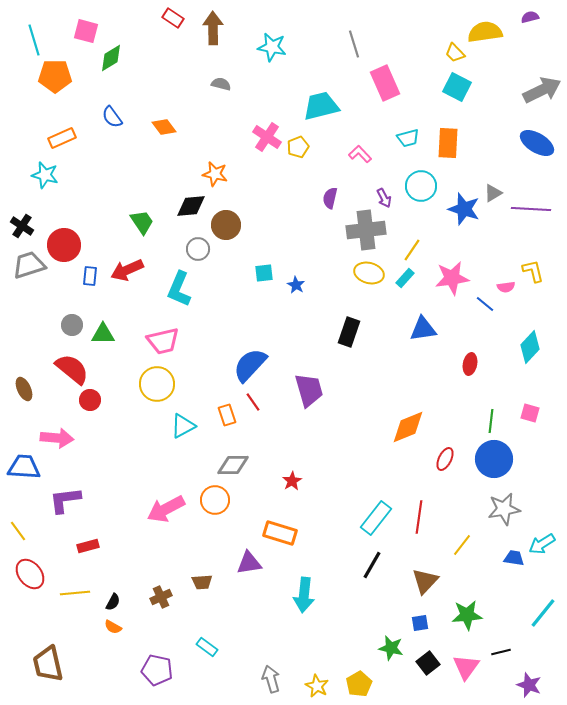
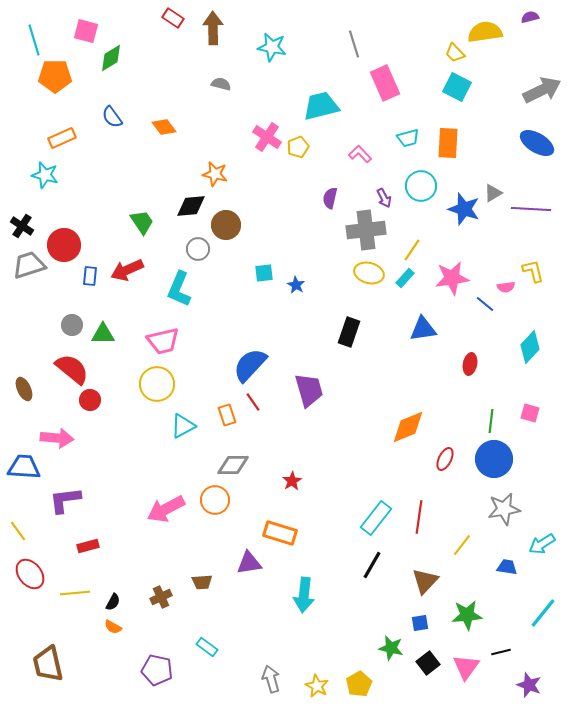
blue trapezoid at (514, 558): moved 7 px left, 9 px down
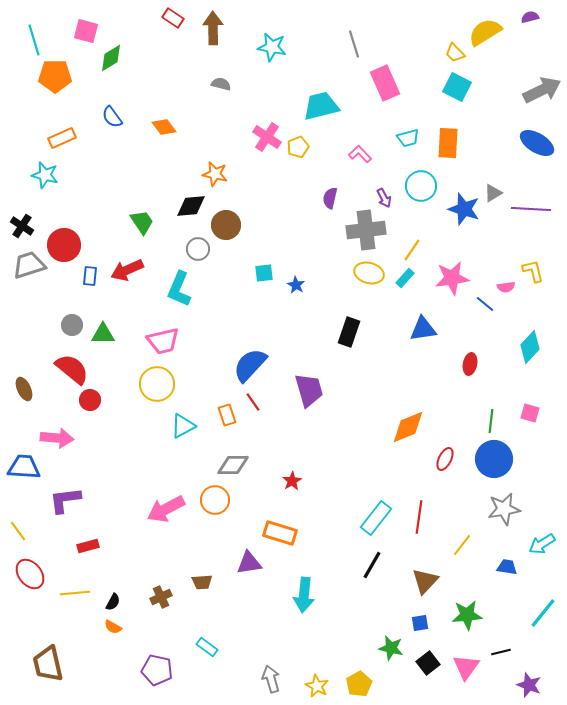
yellow semicircle at (485, 32): rotated 24 degrees counterclockwise
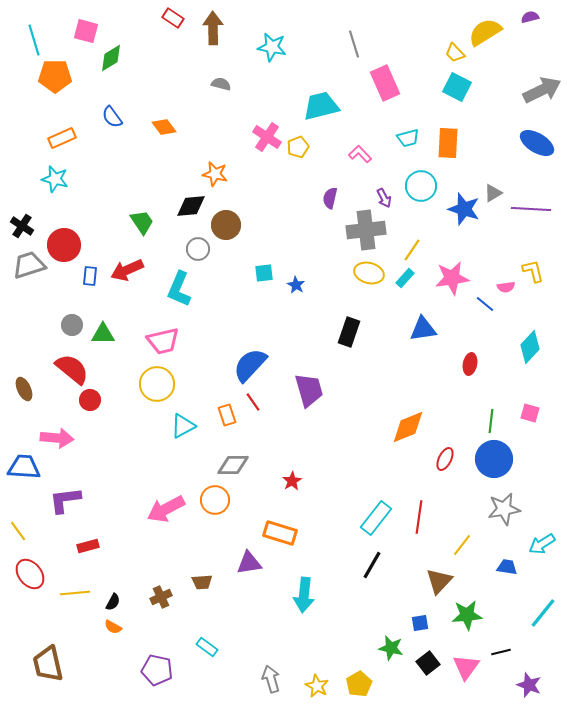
cyan star at (45, 175): moved 10 px right, 4 px down
brown triangle at (425, 581): moved 14 px right
